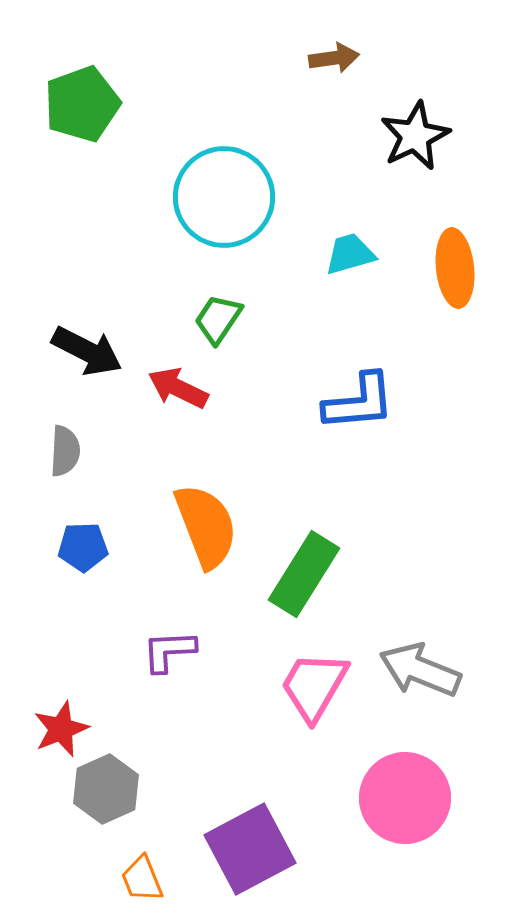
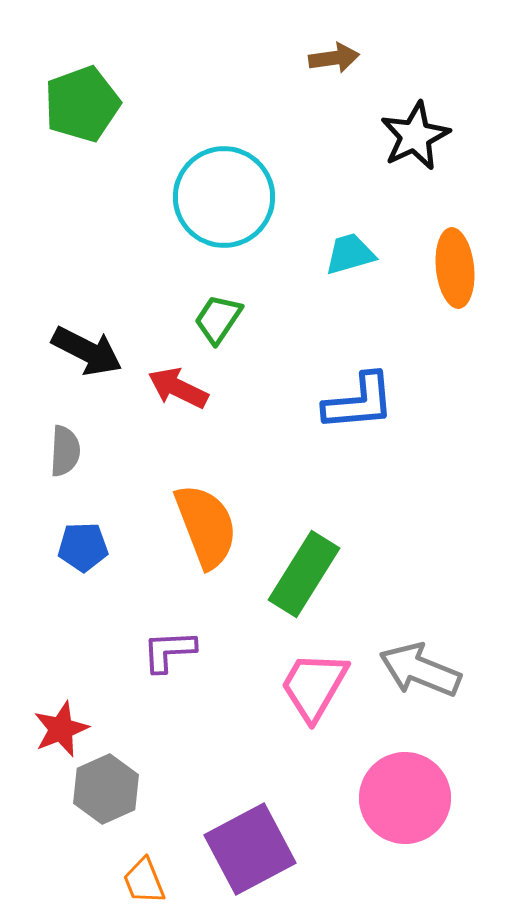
orange trapezoid: moved 2 px right, 2 px down
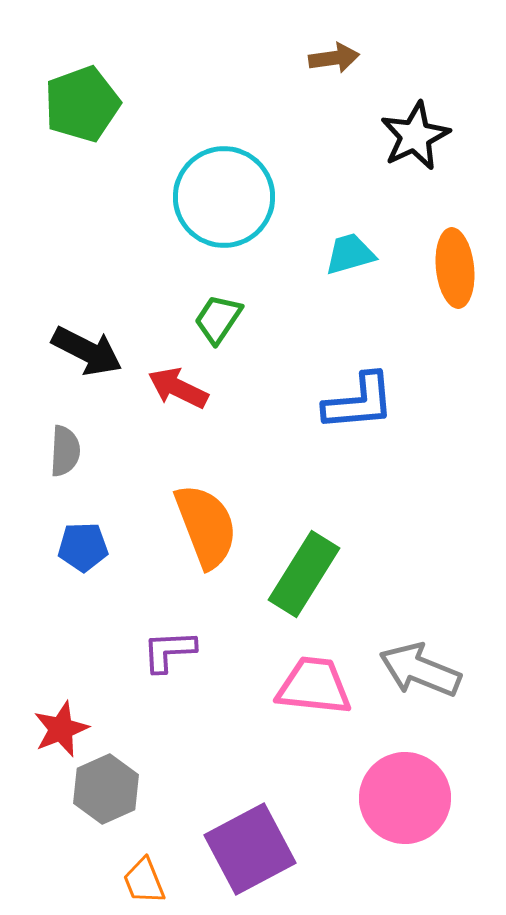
pink trapezoid: rotated 66 degrees clockwise
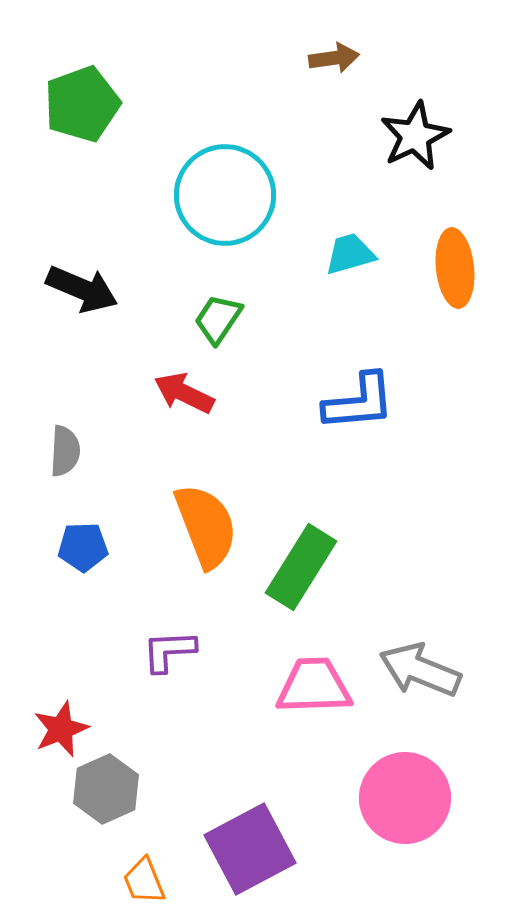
cyan circle: moved 1 px right, 2 px up
black arrow: moved 5 px left, 62 px up; rotated 4 degrees counterclockwise
red arrow: moved 6 px right, 5 px down
green rectangle: moved 3 px left, 7 px up
pink trapezoid: rotated 8 degrees counterclockwise
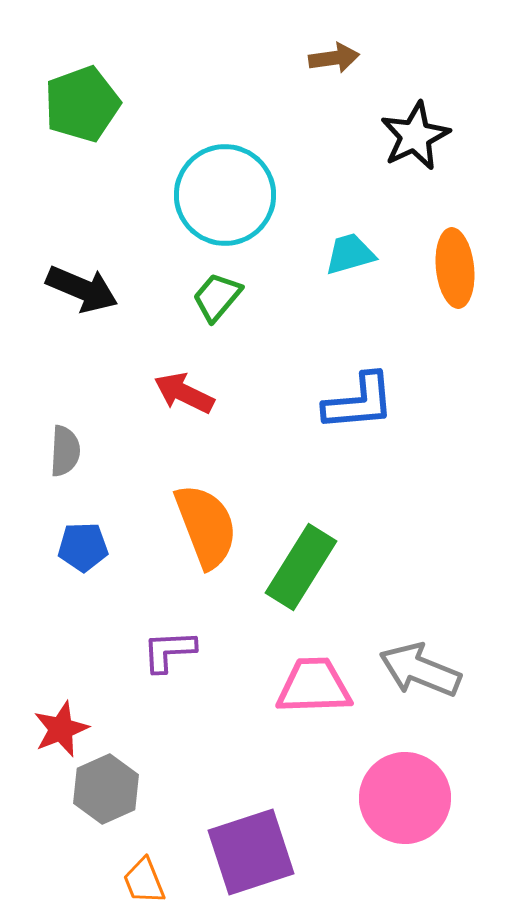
green trapezoid: moved 1 px left, 22 px up; rotated 6 degrees clockwise
purple square: moved 1 px right, 3 px down; rotated 10 degrees clockwise
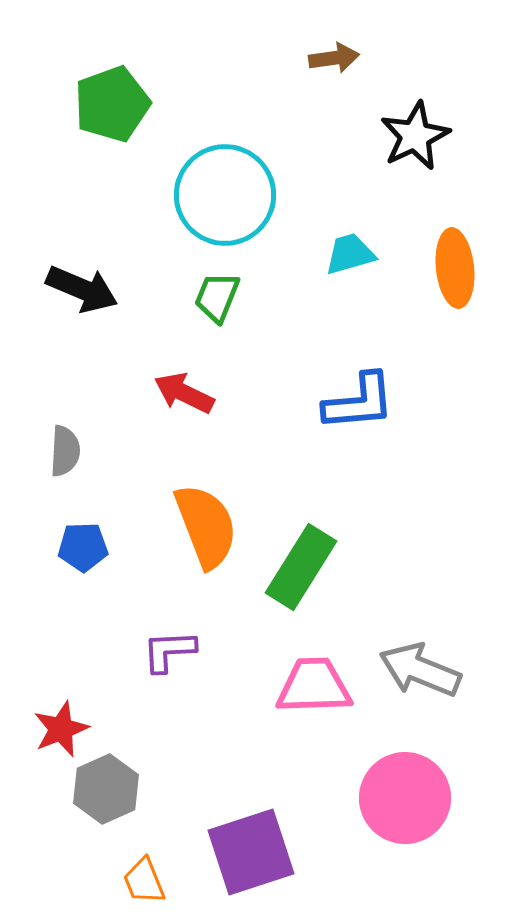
green pentagon: moved 30 px right
green trapezoid: rotated 18 degrees counterclockwise
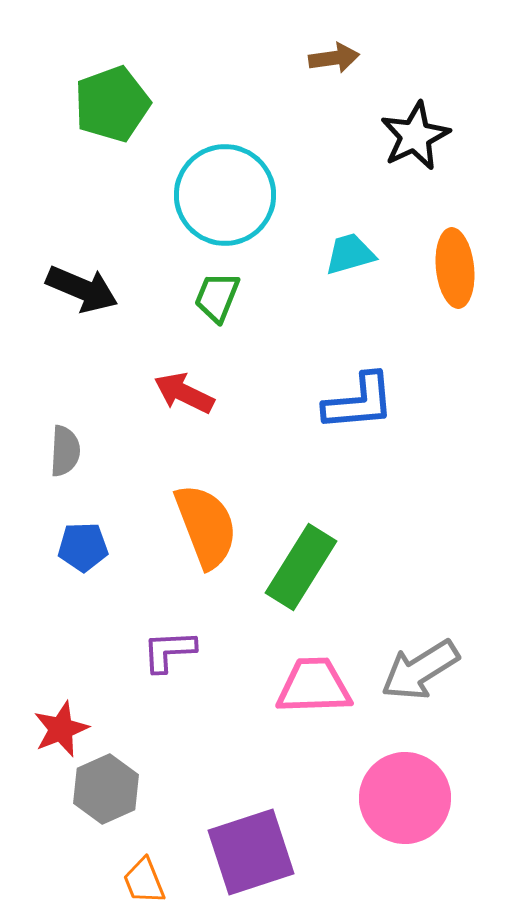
gray arrow: rotated 54 degrees counterclockwise
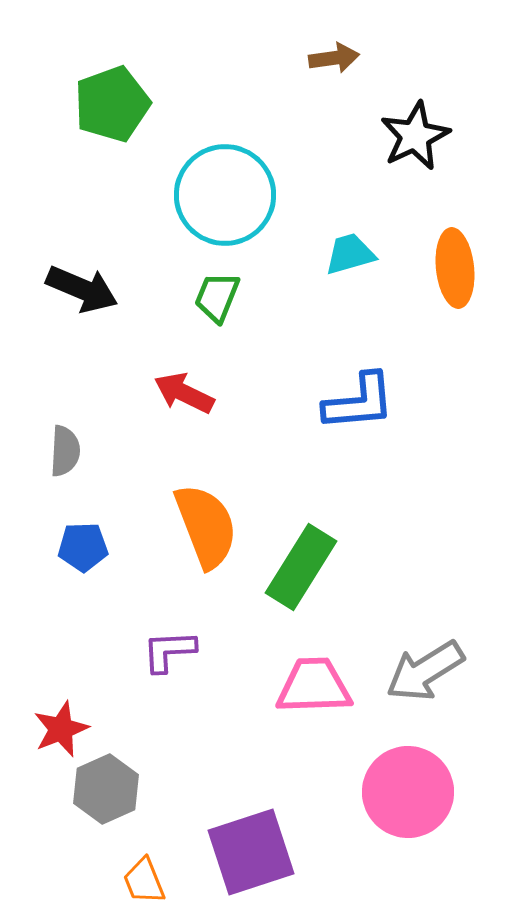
gray arrow: moved 5 px right, 1 px down
pink circle: moved 3 px right, 6 px up
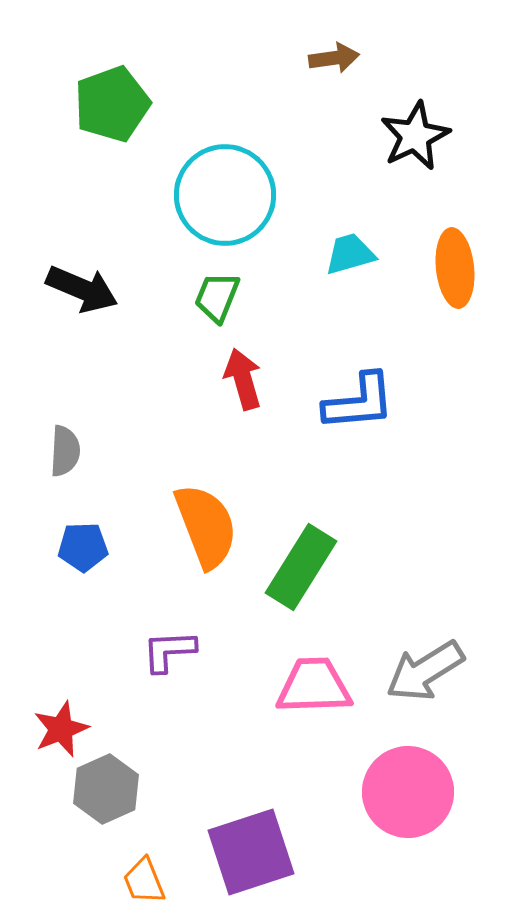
red arrow: moved 59 px right, 14 px up; rotated 48 degrees clockwise
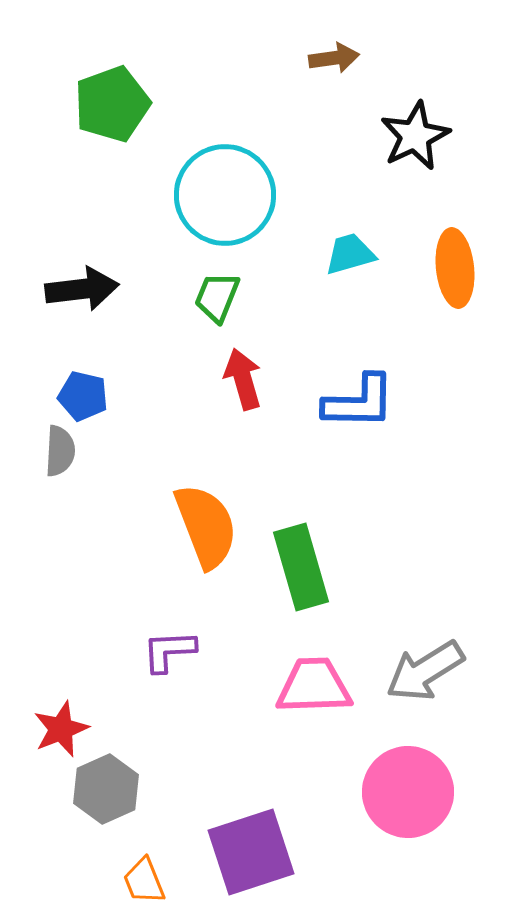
black arrow: rotated 30 degrees counterclockwise
blue L-shape: rotated 6 degrees clockwise
gray semicircle: moved 5 px left
blue pentagon: moved 151 px up; rotated 15 degrees clockwise
green rectangle: rotated 48 degrees counterclockwise
